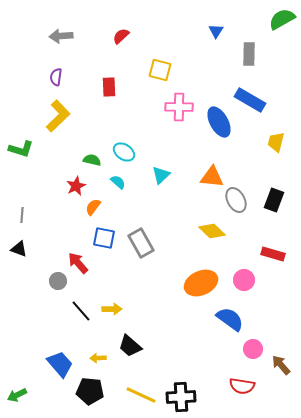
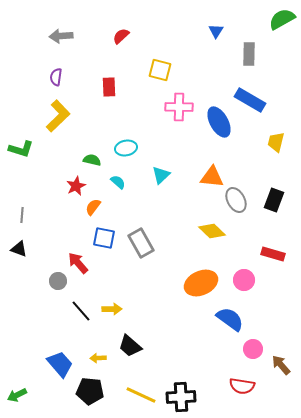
cyan ellipse at (124, 152): moved 2 px right, 4 px up; rotated 45 degrees counterclockwise
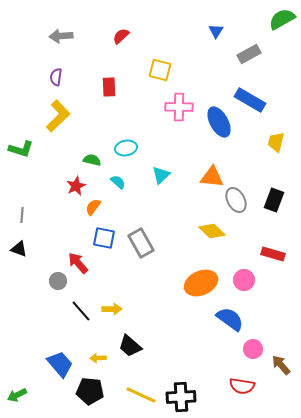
gray rectangle at (249, 54): rotated 60 degrees clockwise
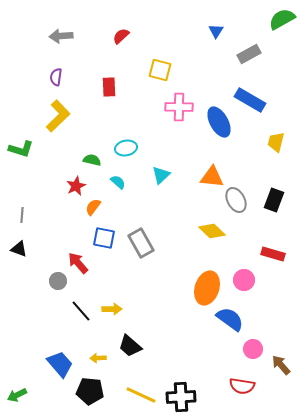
orange ellipse at (201, 283): moved 6 px right, 5 px down; rotated 48 degrees counterclockwise
